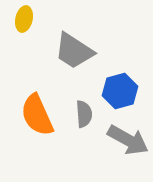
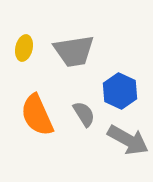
yellow ellipse: moved 29 px down
gray trapezoid: rotated 42 degrees counterclockwise
blue hexagon: rotated 20 degrees counterclockwise
gray semicircle: rotated 28 degrees counterclockwise
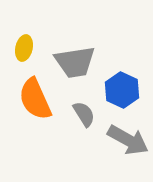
gray trapezoid: moved 1 px right, 11 px down
blue hexagon: moved 2 px right, 1 px up
orange semicircle: moved 2 px left, 16 px up
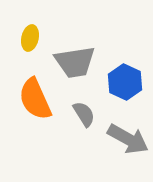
yellow ellipse: moved 6 px right, 10 px up
blue hexagon: moved 3 px right, 8 px up
gray arrow: moved 1 px up
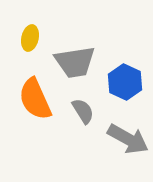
gray semicircle: moved 1 px left, 3 px up
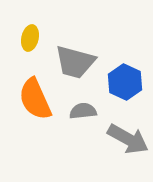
gray trapezoid: rotated 24 degrees clockwise
gray semicircle: rotated 64 degrees counterclockwise
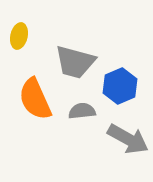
yellow ellipse: moved 11 px left, 2 px up
blue hexagon: moved 5 px left, 4 px down; rotated 12 degrees clockwise
gray semicircle: moved 1 px left
